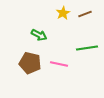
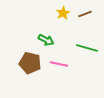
green arrow: moved 7 px right, 5 px down
green line: rotated 25 degrees clockwise
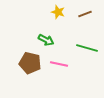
yellow star: moved 5 px left, 1 px up; rotated 24 degrees counterclockwise
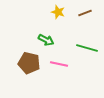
brown line: moved 1 px up
brown pentagon: moved 1 px left
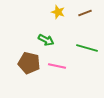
pink line: moved 2 px left, 2 px down
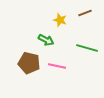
yellow star: moved 2 px right, 8 px down
